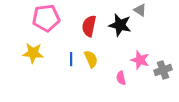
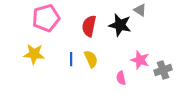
pink pentagon: rotated 8 degrees counterclockwise
yellow star: moved 1 px right, 1 px down
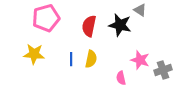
yellow semicircle: rotated 36 degrees clockwise
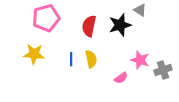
black star: rotated 30 degrees counterclockwise
yellow semicircle: rotated 24 degrees counterclockwise
pink semicircle: rotated 112 degrees counterclockwise
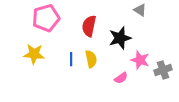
black star: moved 13 px down
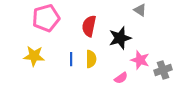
yellow star: moved 2 px down
yellow semicircle: rotated 12 degrees clockwise
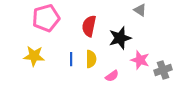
pink semicircle: moved 9 px left, 2 px up
